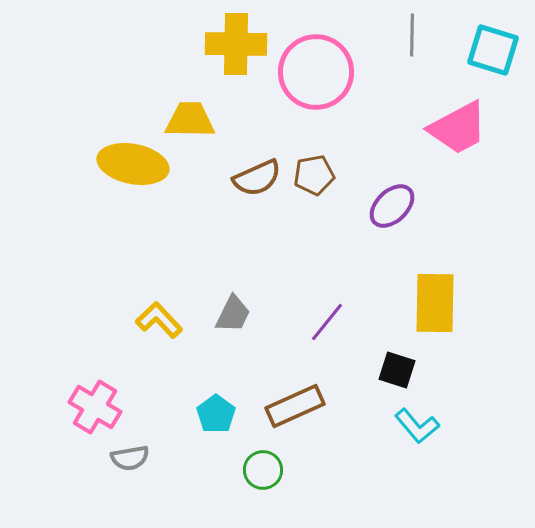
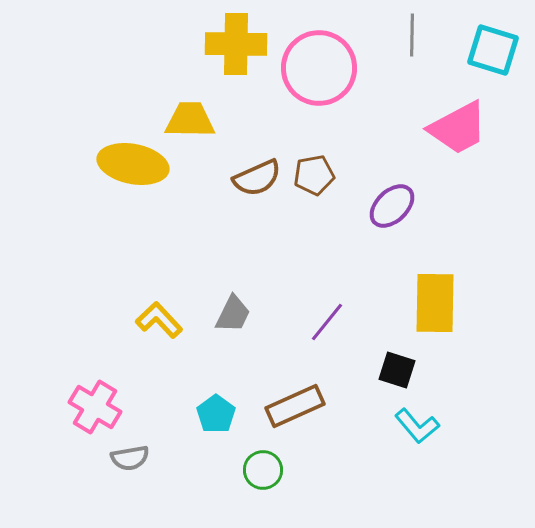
pink circle: moved 3 px right, 4 px up
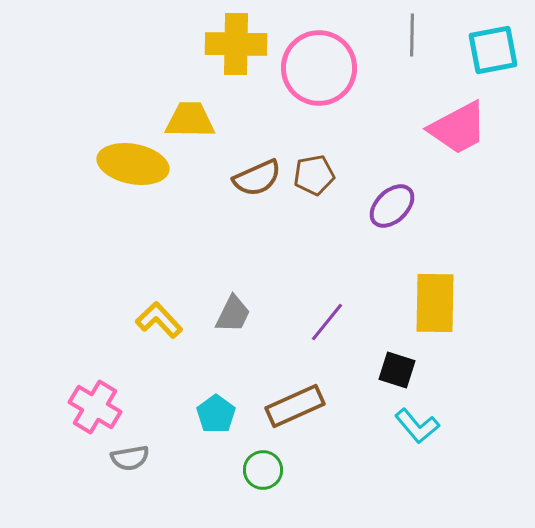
cyan square: rotated 28 degrees counterclockwise
